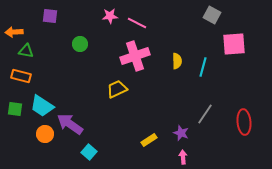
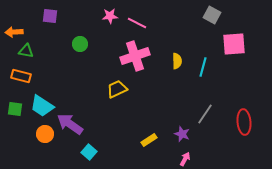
purple star: moved 1 px right, 1 px down
pink arrow: moved 2 px right, 2 px down; rotated 32 degrees clockwise
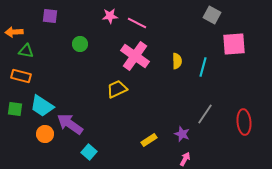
pink cross: rotated 36 degrees counterclockwise
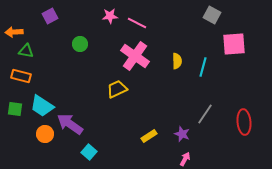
purple square: rotated 35 degrees counterclockwise
yellow rectangle: moved 4 px up
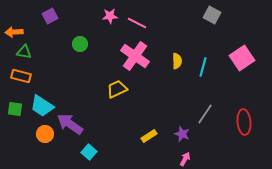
pink square: moved 8 px right, 14 px down; rotated 30 degrees counterclockwise
green triangle: moved 2 px left, 1 px down
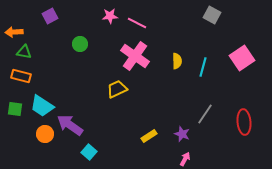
purple arrow: moved 1 px down
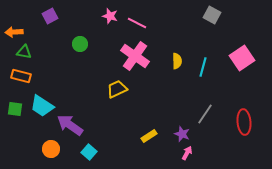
pink star: rotated 21 degrees clockwise
orange circle: moved 6 px right, 15 px down
pink arrow: moved 2 px right, 6 px up
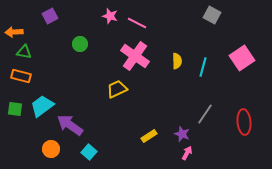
cyan trapezoid: rotated 110 degrees clockwise
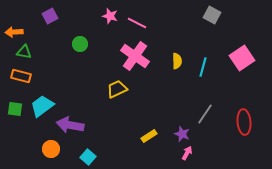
purple arrow: rotated 24 degrees counterclockwise
cyan square: moved 1 px left, 5 px down
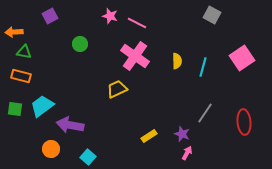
gray line: moved 1 px up
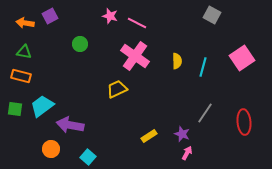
orange arrow: moved 11 px right, 9 px up; rotated 12 degrees clockwise
